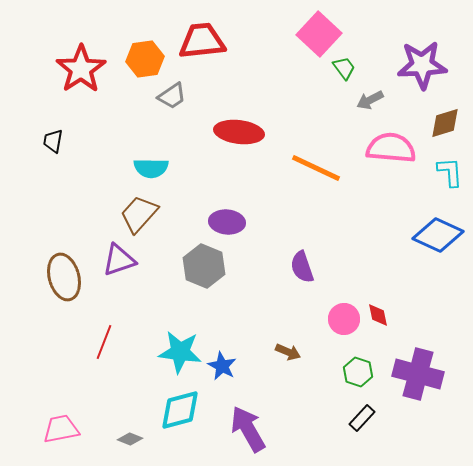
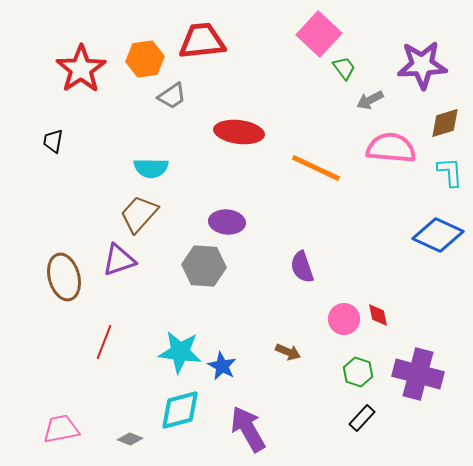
gray hexagon: rotated 18 degrees counterclockwise
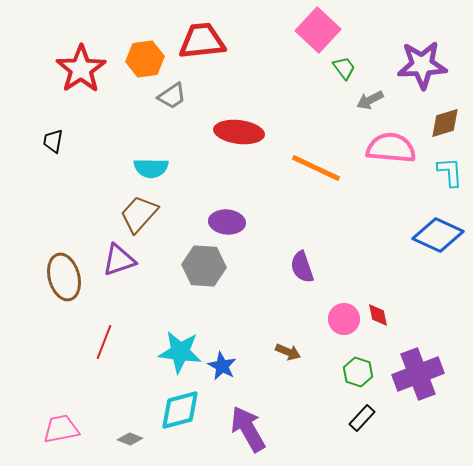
pink square: moved 1 px left, 4 px up
purple cross: rotated 36 degrees counterclockwise
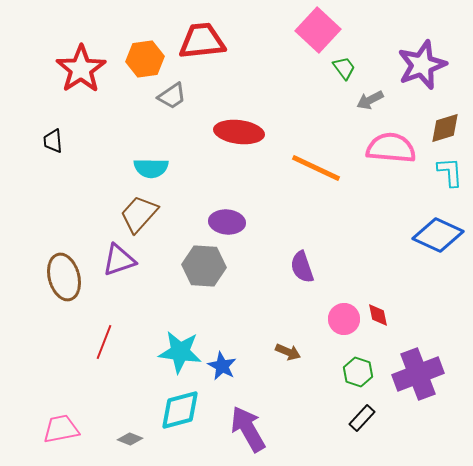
purple star: rotated 18 degrees counterclockwise
brown diamond: moved 5 px down
black trapezoid: rotated 15 degrees counterclockwise
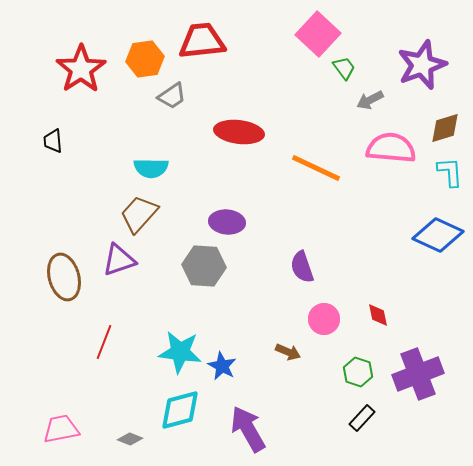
pink square: moved 4 px down
pink circle: moved 20 px left
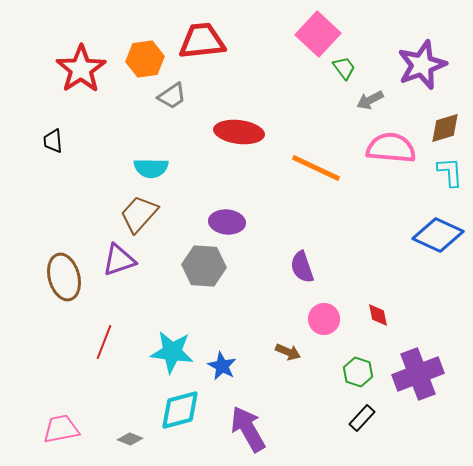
cyan star: moved 8 px left
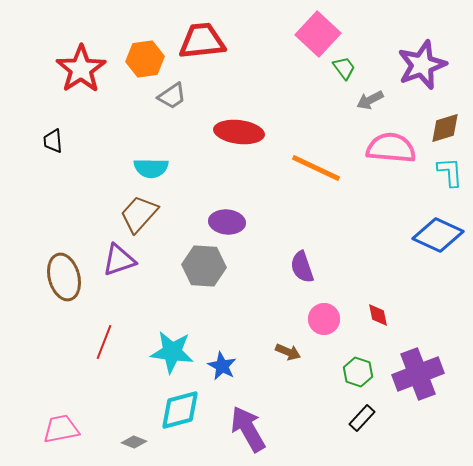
gray diamond: moved 4 px right, 3 px down
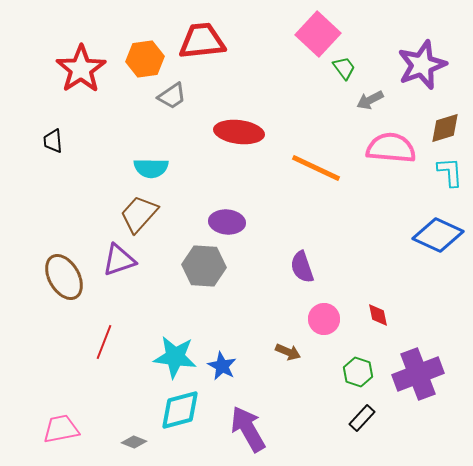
brown ellipse: rotated 15 degrees counterclockwise
cyan star: moved 3 px right, 5 px down
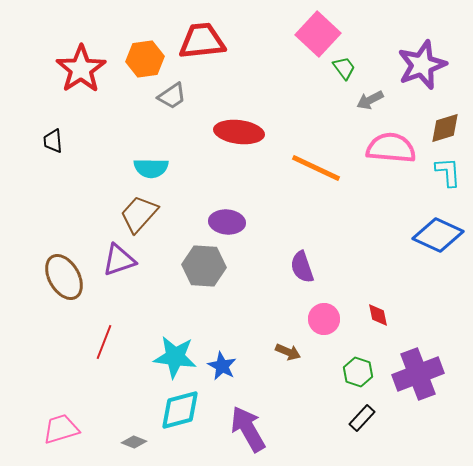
cyan L-shape: moved 2 px left
pink trapezoid: rotated 6 degrees counterclockwise
